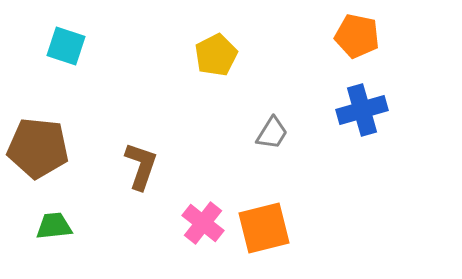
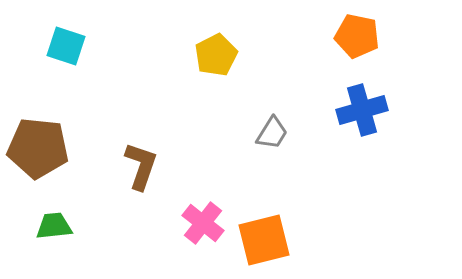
orange square: moved 12 px down
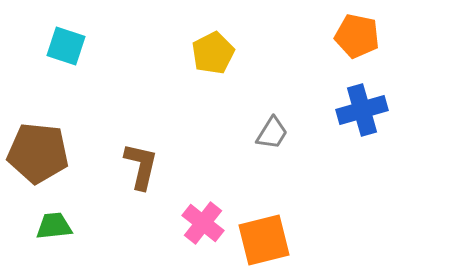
yellow pentagon: moved 3 px left, 2 px up
brown pentagon: moved 5 px down
brown L-shape: rotated 6 degrees counterclockwise
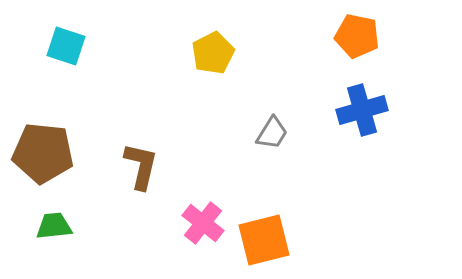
brown pentagon: moved 5 px right
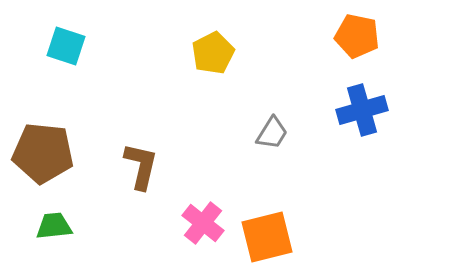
orange square: moved 3 px right, 3 px up
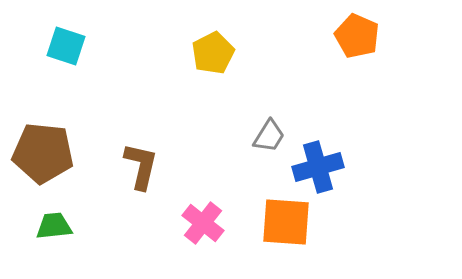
orange pentagon: rotated 12 degrees clockwise
blue cross: moved 44 px left, 57 px down
gray trapezoid: moved 3 px left, 3 px down
orange square: moved 19 px right, 15 px up; rotated 18 degrees clockwise
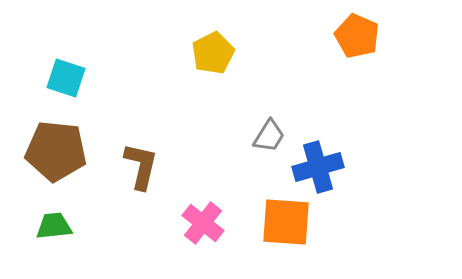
cyan square: moved 32 px down
brown pentagon: moved 13 px right, 2 px up
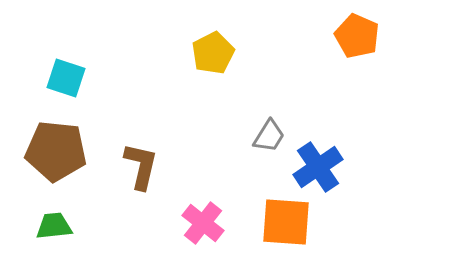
blue cross: rotated 18 degrees counterclockwise
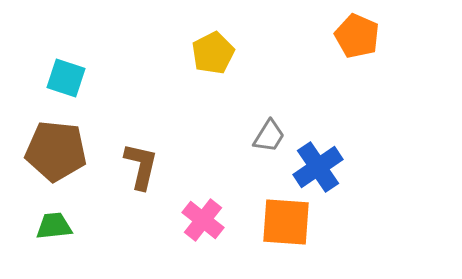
pink cross: moved 3 px up
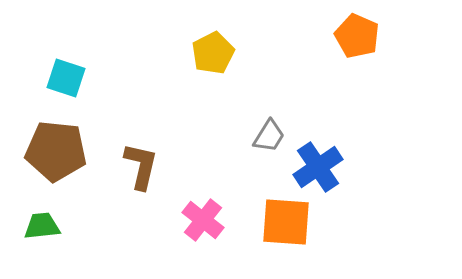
green trapezoid: moved 12 px left
